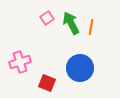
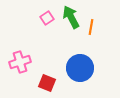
green arrow: moved 6 px up
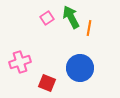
orange line: moved 2 px left, 1 px down
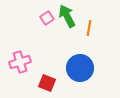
green arrow: moved 4 px left, 1 px up
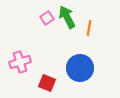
green arrow: moved 1 px down
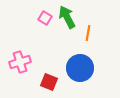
pink square: moved 2 px left; rotated 24 degrees counterclockwise
orange line: moved 1 px left, 5 px down
red square: moved 2 px right, 1 px up
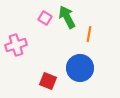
orange line: moved 1 px right, 1 px down
pink cross: moved 4 px left, 17 px up
red square: moved 1 px left, 1 px up
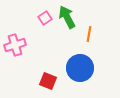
pink square: rotated 24 degrees clockwise
pink cross: moved 1 px left
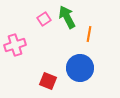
pink square: moved 1 px left, 1 px down
